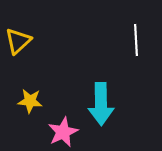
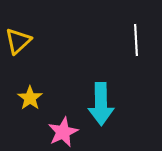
yellow star: moved 3 px up; rotated 30 degrees clockwise
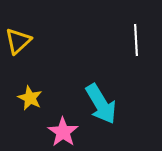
yellow star: rotated 10 degrees counterclockwise
cyan arrow: rotated 30 degrees counterclockwise
pink star: rotated 12 degrees counterclockwise
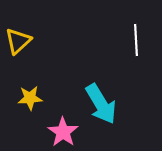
yellow star: rotated 30 degrees counterclockwise
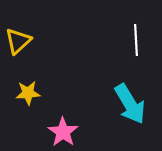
yellow star: moved 2 px left, 5 px up
cyan arrow: moved 29 px right
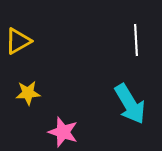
yellow triangle: rotated 12 degrees clockwise
pink star: rotated 16 degrees counterclockwise
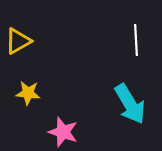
yellow star: rotated 10 degrees clockwise
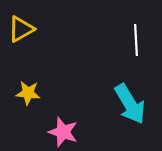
yellow triangle: moved 3 px right, 12 px up
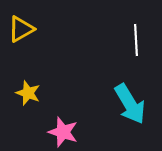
yellow star: rotated 15 degrees clockwise
